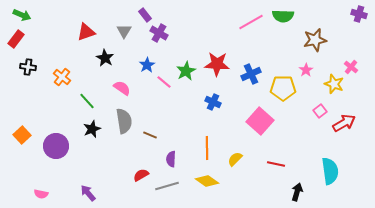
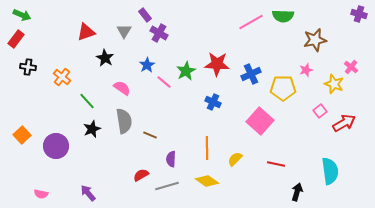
pink star at (306, 70): rotated 16 degrees clockwise
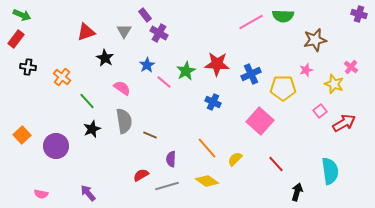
orange line at (207, 148): rotated 40 degrees counterclockwise
red line at (276, 164): rotated 36 degrees clockwise
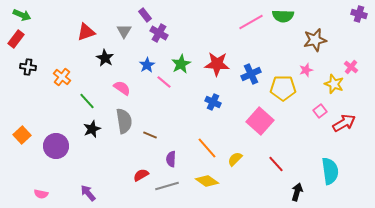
green star at (186, 71): moved 5 px left, 7 px up
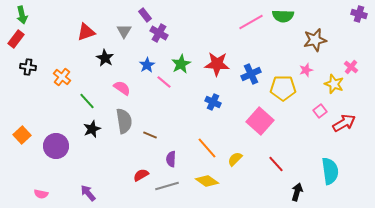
green arrow at (22, 15): rotated 54 degrees clockwise
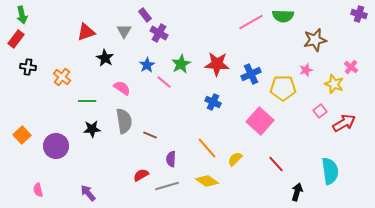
green line at (87, 101): rotated 48 degrees counterclockwise
black star at (92, 129): rotated 18 degrees clockwise
pink semicircle at (41, 194): moved 3 px left, 4 px up; rotated 64 degrees clockwise
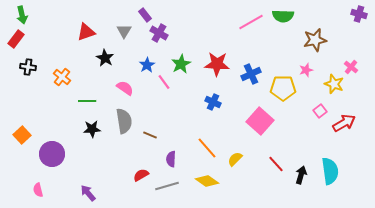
pink line at (164, 82): rotated 14 degrees clockwise
pink semicircle at (122, 88): moved 3 px right
purple circle at (56, 146): moved 4 px left, 8 px down
black arrow at (297, 192): moved 4 px right, 17 px up
